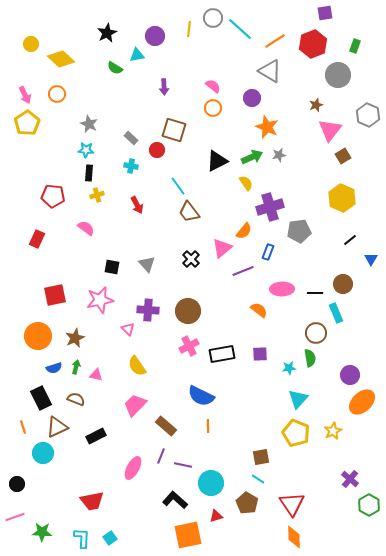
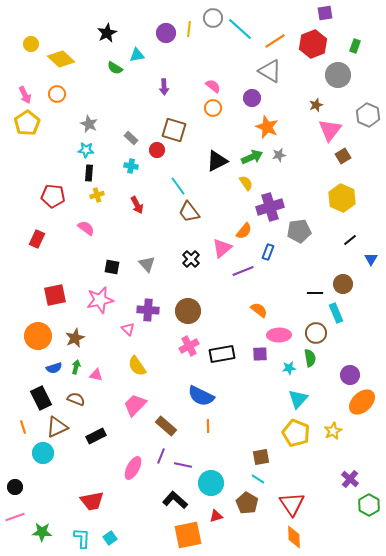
purple circle at (155, 36): moved 11 px right, 3 px up
pink ellipse at (282, 289): moved 3 px left, 46 px down
black circle at (17, 484): moved 2 px left, 3 px down
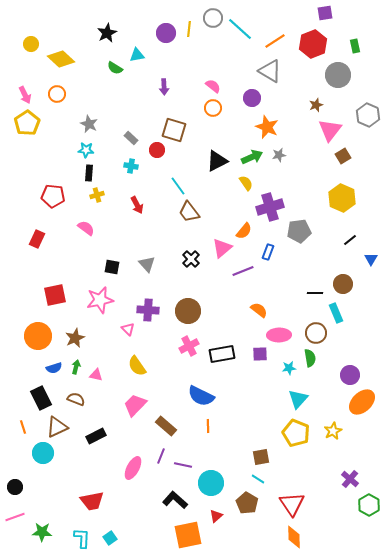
green rectangle at (355, 46): rotated 32 degrees counterclockwise
red triangle at (216, 516): rotated 24 degrees counterclockwise
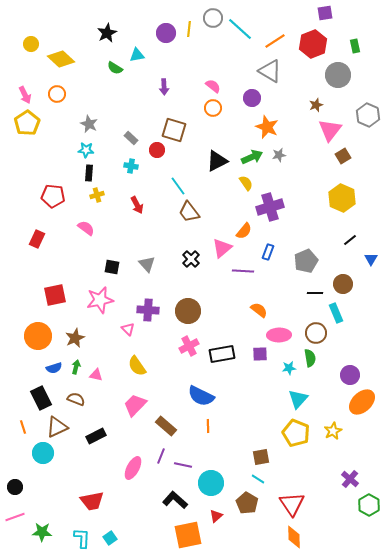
gray pentagon at (299, 231): moved 7 px right, 30 px down; rotated 15 degrees counterclockwise
purple line at (243, 271): rotated 25 degrees clockwise
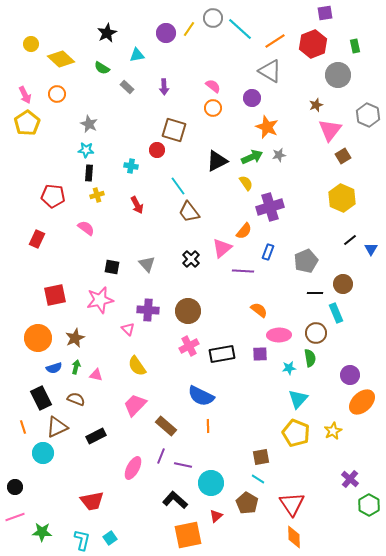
yellow line at (189, 29): rotated 28 degrees clockwise
green semicircle at (115, 68): moved 13 px left
gray rectangle at (131, 138): moved 4 px left, 51 px up
blue triangle at (371, 259): moved 10 px up
orange circle at (38, 336): moved 2 px down
cyan L-shape at (82, 538): moved 2 px down; rotated 10 degrees clockwise
